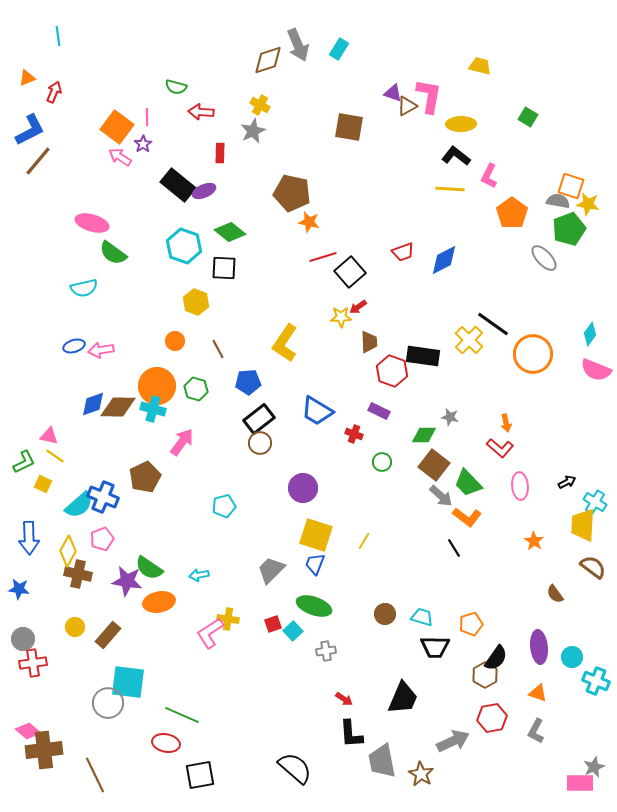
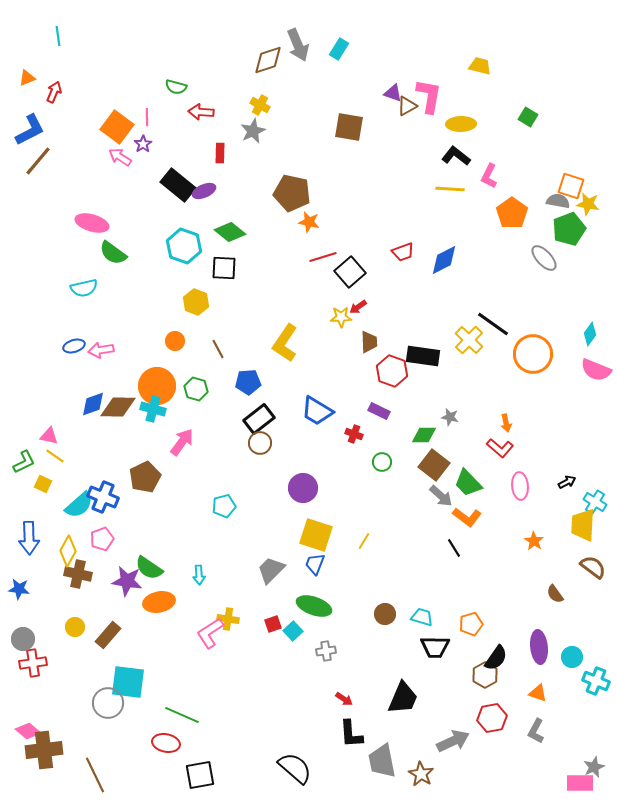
cyan arrow at (199, 575): rotated 84 degrees counterclockwise
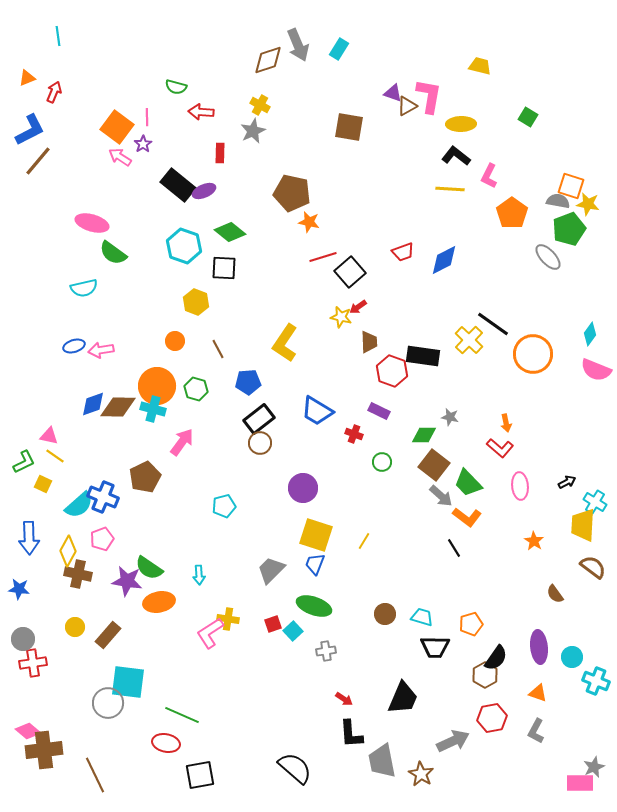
gray ellipse at (544, 258): moved 4 px right, 1 px up
yellow star at (341, 317): rotated 15 degrees clockwise
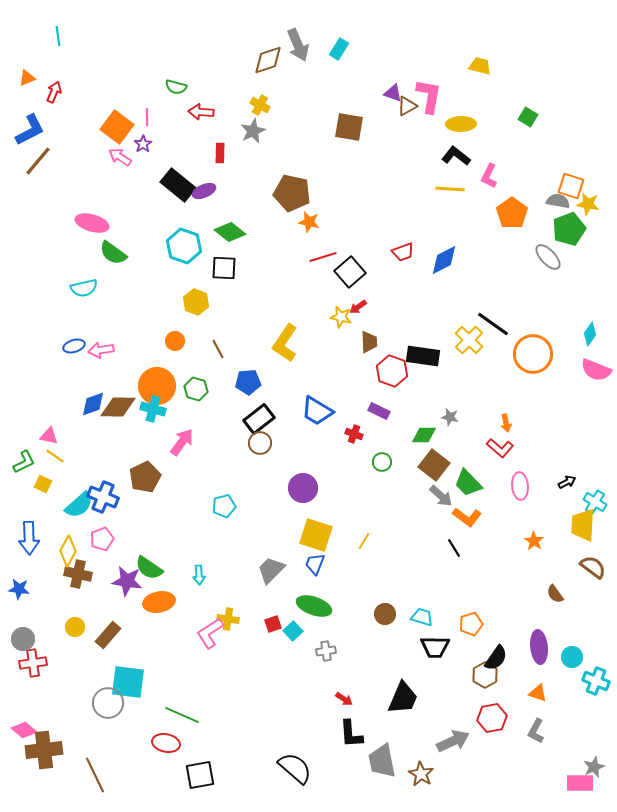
pink diamond at (28, 731): moved 4 px left, 1 px up
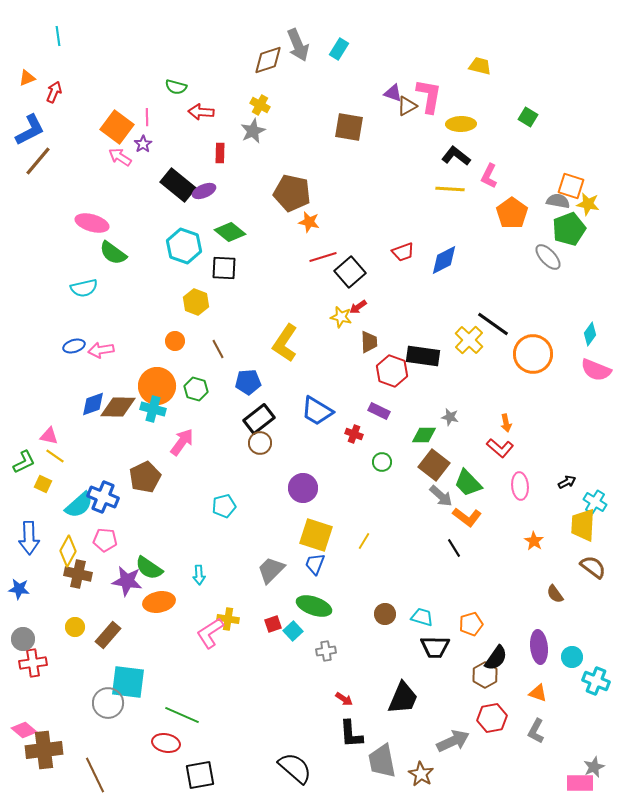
pink pentagon at (102, 539): moved 3 px right, 1 px down; rotated 25 degrees clockwise
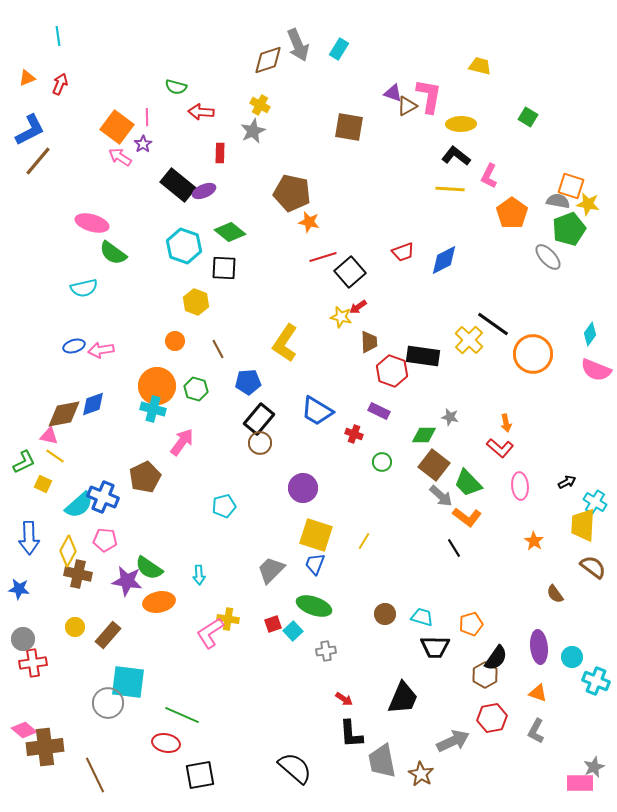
red arrow at (54, 92): moved 6 px right, 8 px up
brown diamond at (118, 407): moved 54 px left, 7 px down; rotated 12 degrees counterclockwise
black rectangle at (259, 419): rotated 12 degrees counterclockwise
brown cross at (44, 750): moved 1 px right, 3 px up
